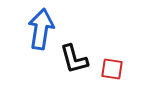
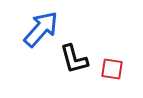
blue arrow: rotated 33 degrees clockwise
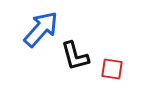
black L-shape: moved 1 px right, 3 px up
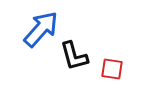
black L-shape: moved 1 px left
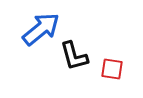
blue arrow: rotated 9 degrees clockwise
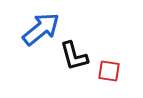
red square: moved 3 px left, 2 px down
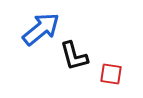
red square: moved 2 px right, 3 px down
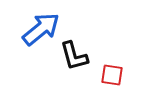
red square: moved 1 px right, 1 px down
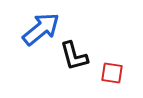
red square: moved 2 px up
